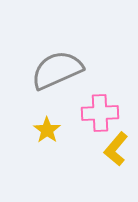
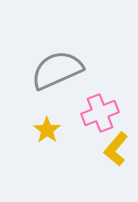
pink cross: rotated 18 degrees counterclockwise
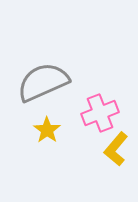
gray semicircle: moved 14 px left, 12 px down
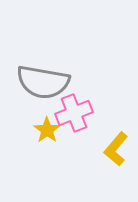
gray semicircle: rotated 146 degrees counterclockwise
pink cross: moved 26 px left
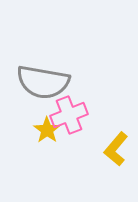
pink cross: moved 5 px left, 2 px down
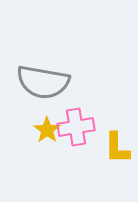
pink cross: moved 7 px right, 12 px down; rotated 12 degrees clockwise
yellow L-shape: moved 1 px right, 1 px up; rotated 40 degrees counterclockwise
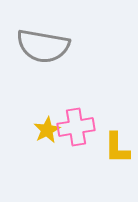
gray semicircle: moved 36 px up
yellow star: rotated 8 degrees clockwise
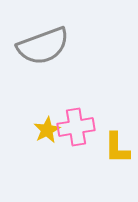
gray semicircle: rotated 30 degrees counterclockwise
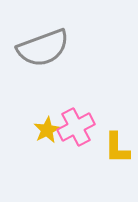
gray semicircle: moved 2 px down
pink cross: rotated 18 degrees counterclockwise
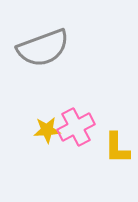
yellow star: rotated 24 degrees clockwise
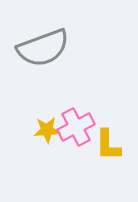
yellow L-shape: moved 9 px left, 3 px up
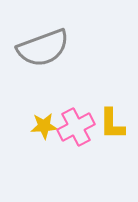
yellow star: moved 3 px left, 4 px up
yellow L-shape: moved 4 px right, 21 px up
